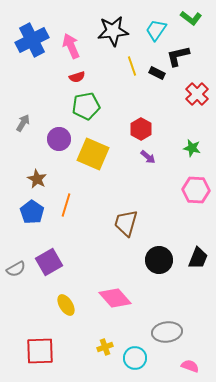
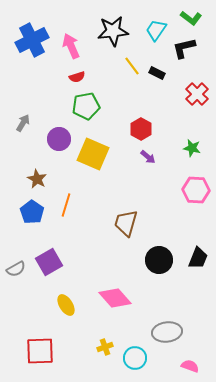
black L-shape: moved 6 px right, 8 px up
yellow line: rotated 18 degrees counterclockwise
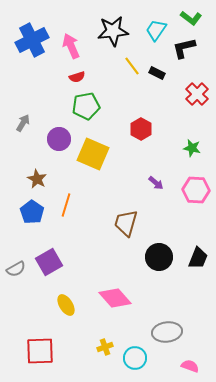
purple arrow: moved 8 px right, 26 px down
black circle: moved 3 px up
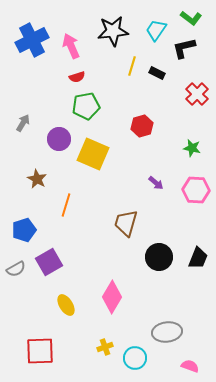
yellow line: rotated 54 degrees clockwise
red hexagon: moved 1 px right, 3 px up; rotated 15 degrees clockwise
blue pentagon: moved 8 px left, 18 px down; rotated 20 degrees clockwise
pink diamond: moved 3 px left, 1 px up; rotated 72 degrees clockwise
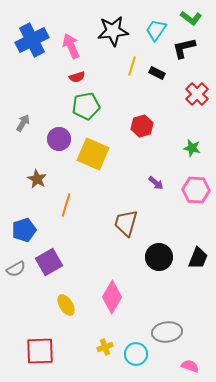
cyan circle: moved 1 px right, 4 px up
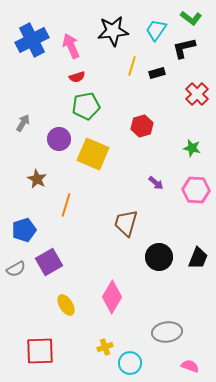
black rectangle: rotated 42 degrees counterclockwise
cyan circle: moved 6 px left, 9 px down
